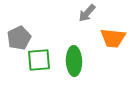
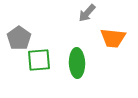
gray pentagon: rotated 10 degrees counterclockwise
green ellipse: moved 3 px right, 2 px down
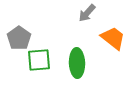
orange trapezoid: rotated 148 degrees counterclockwise
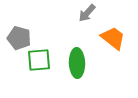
gray pentagon: rotated 20 degrees counterclockwise
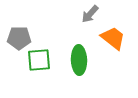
gray arrow: moved 3 px right, 1 px down
gray pentagon: rotated 15 degrees counterclockwise
green ellipse: moved 2 px right, 3 px up
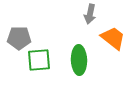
gray arrow: rotated 30 degrees counterclockwise
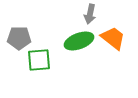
green ellipse: moved 19 px up; rotated 72 degrees clockwise
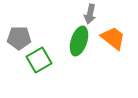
green ellipse: rotated 52 degrees counterclockwise
green square: rotated 25 degrees counterclockwise
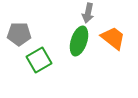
gray arrow: moved 2 px left, 1 px up
gray pentagon: moved 4 px up
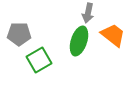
orange trapezoid: moved 3 px up
